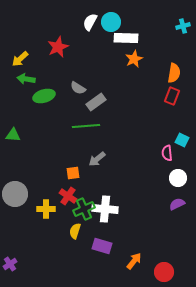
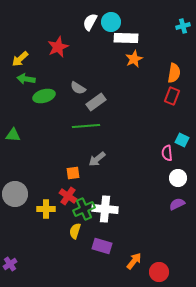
red circle: moved 5 px left
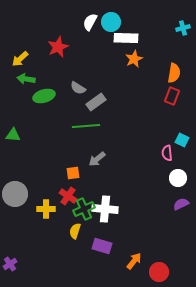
cyan cross: moved 2 px down
purple semicircle: moved 4 px right
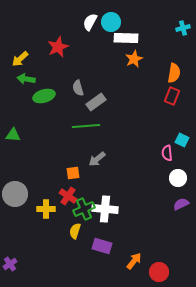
gray semicircle: rotated 42 degrees clockwise
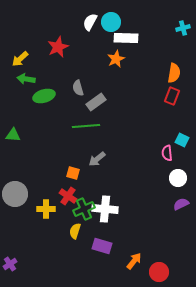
orange star: moved 18 px left
orange square: rotated 24 degrees clockwise
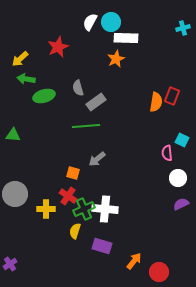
orange semicircle: moved 18 px left, 29 px down
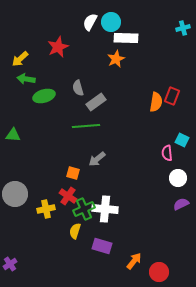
yellow cross: rotated 12 degrees counterclockwise
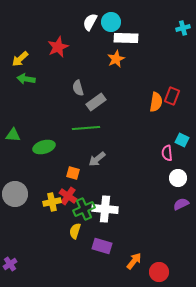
green ellipse: moved 51 px down
green line: moved 2 px down
yellow cross: moved 6 px right, 7 px up
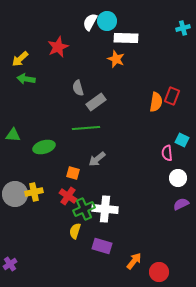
cyan circle: moved 4 px left, 1 px up
orange star: rotated 24 degrees counterclockwise
yellow cross: moved 18 px left, 10 px up
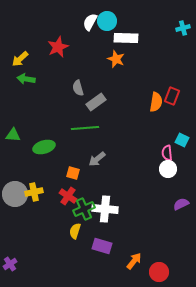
green line: moved 1 px left
white circle: moved 10 px left, 9 px up
